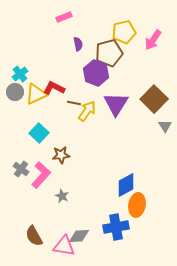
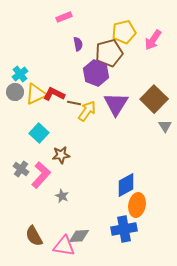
red L-shape: moved 6 px down
blue cross: moved 8 px right, 2 px down
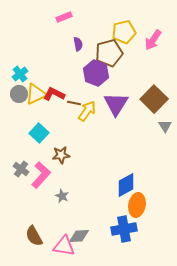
gray circle: moved 4 px right, 2 px down
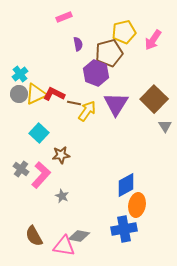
gray diamond: rotated 15 degrees clockwise
